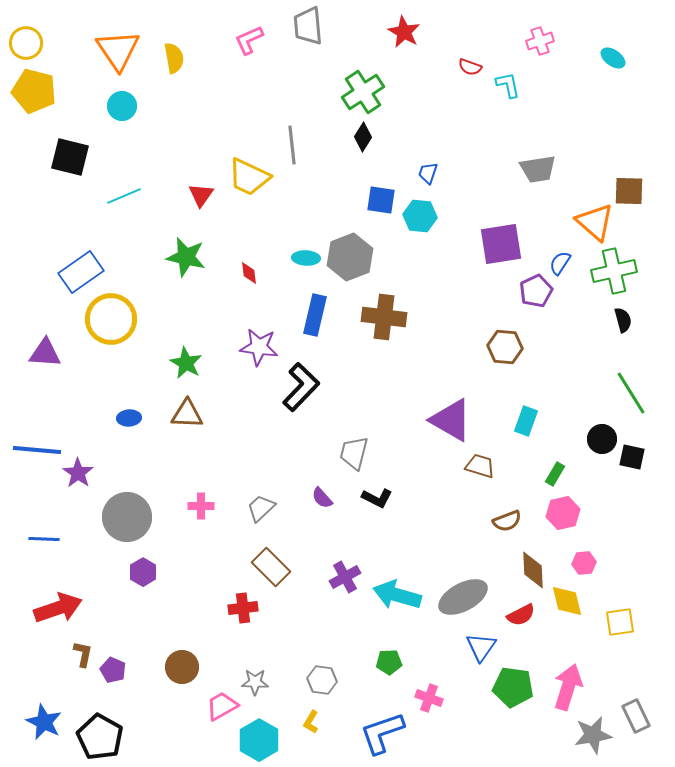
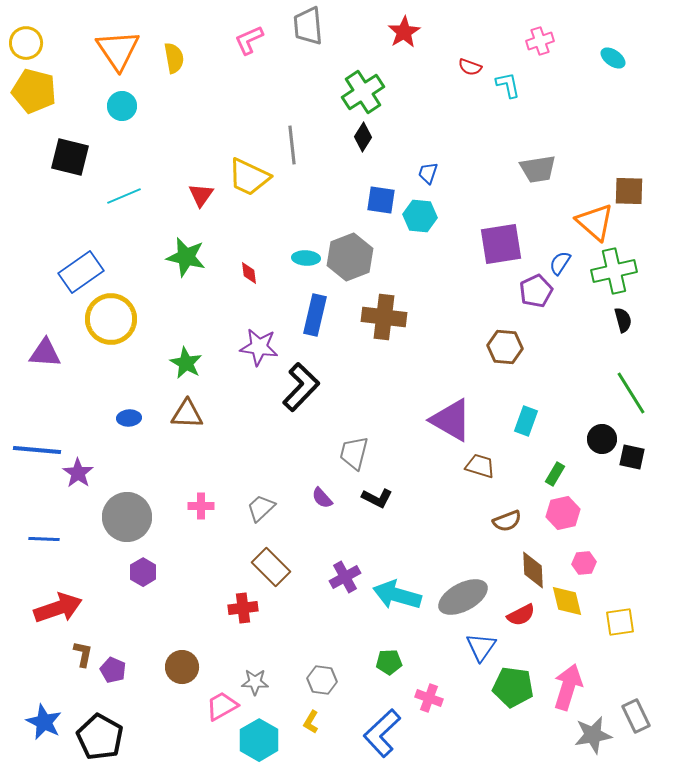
red star at (404, 32): rotated 12 degrees clockwise
blue L-shape at (382, 733): rotated 24 degrees counterclockwise
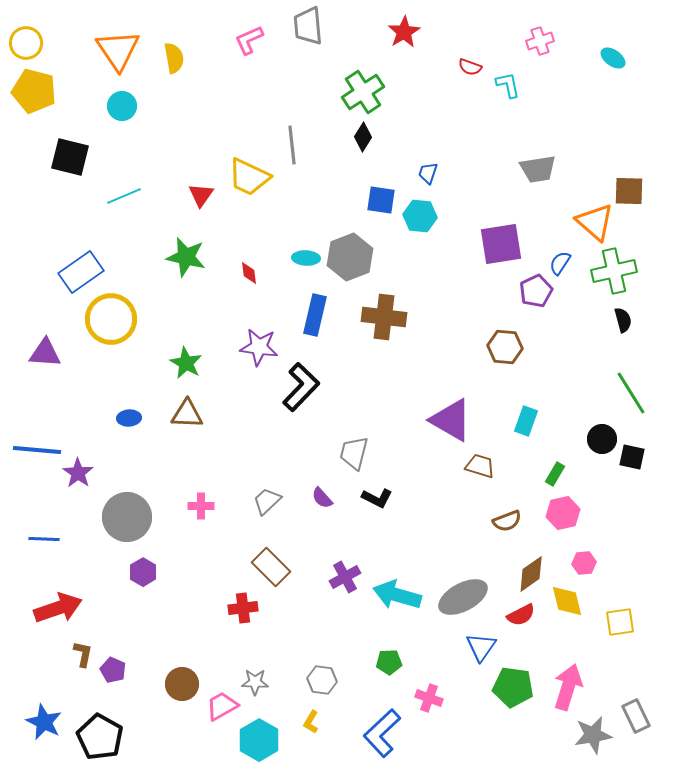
gray trapezoid at (261, 508): moved 6 px right, 7 px up
brown diamond at (533, 570): moved 2 px left, 4 px down; rotated 57 degrees clockwise
brown circle at (182, 667): moved 17 px down
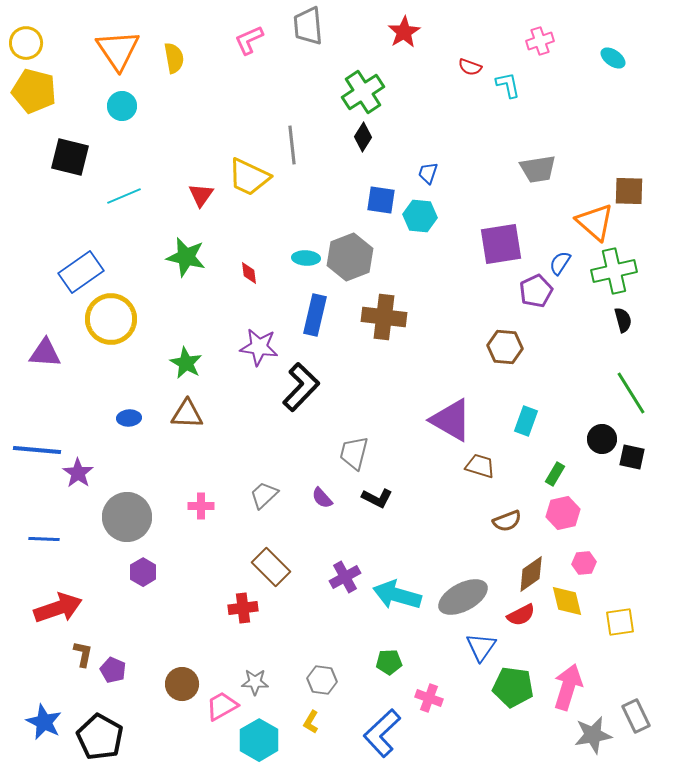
gray trapezoid at (267, 501): moved 3 px left, 6 px up
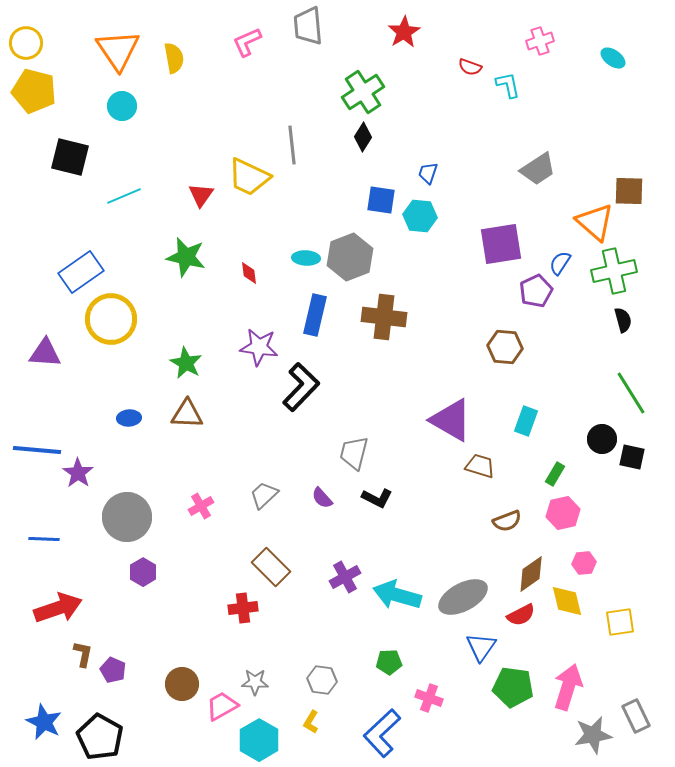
pink L-shape at (249, 40): moved 2 px left, 2 px down
gray trapezoid at (538, 169): rotated 24 degrees counterclockwise
pink cross at (201, 506): rotated 30 degrees counterclockwise
